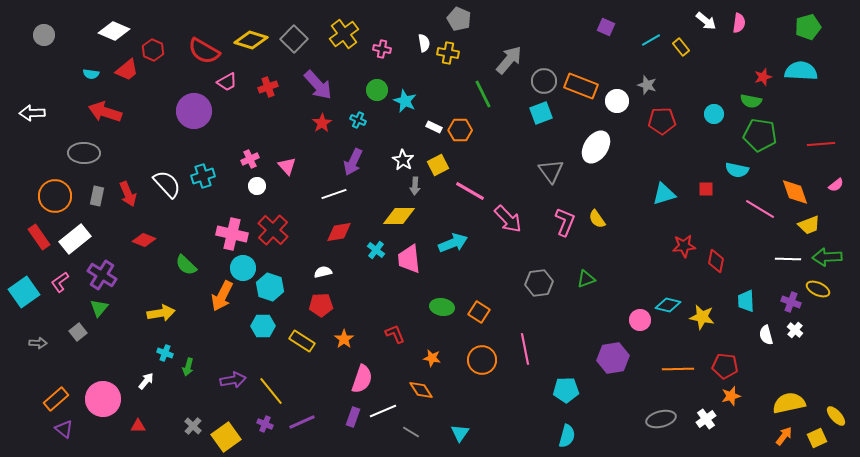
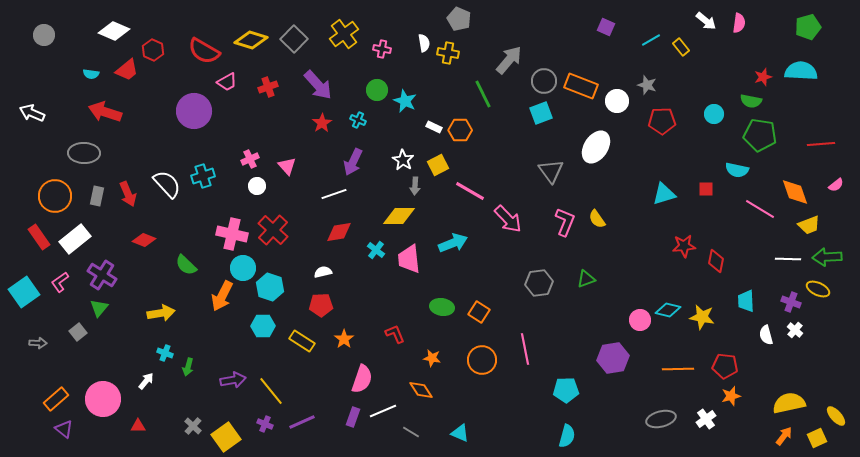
white arrow at (32, 113): rotated 25 degrees clockwise
cyan diamond at (668, 305): moved 5 px down
cyan triangle at (460, 433): rotated 42 degrees counterclockwise
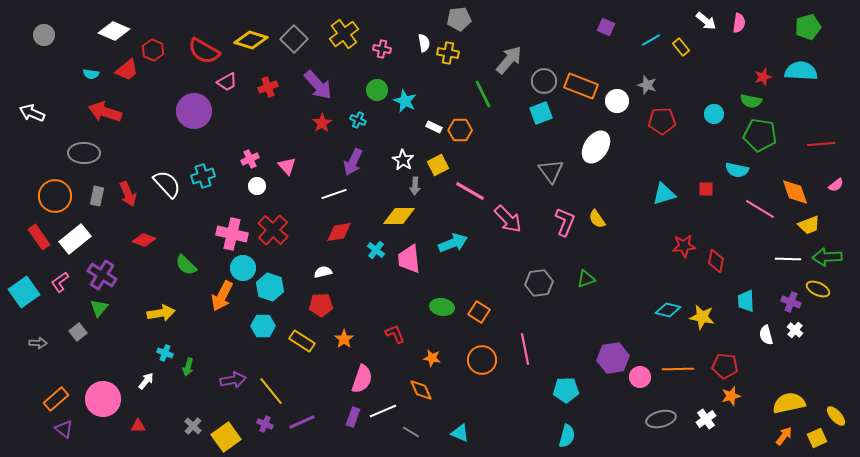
gray pentagon at (459, 19): rotated 30 degrees counterclockwise
pink circle at (640, 320): moved 57 px down
orange diamond at (421, 390): rotated 10 degrees clockwise
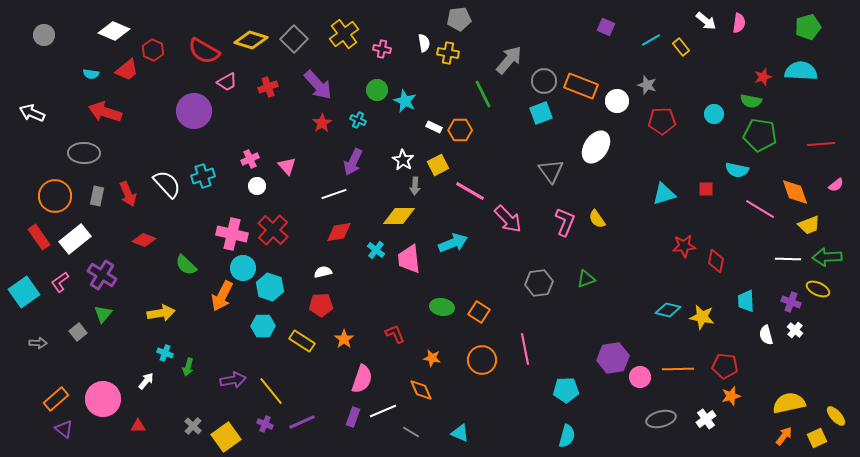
green triangle at (99, 308): moved 4 px right, 6 px down
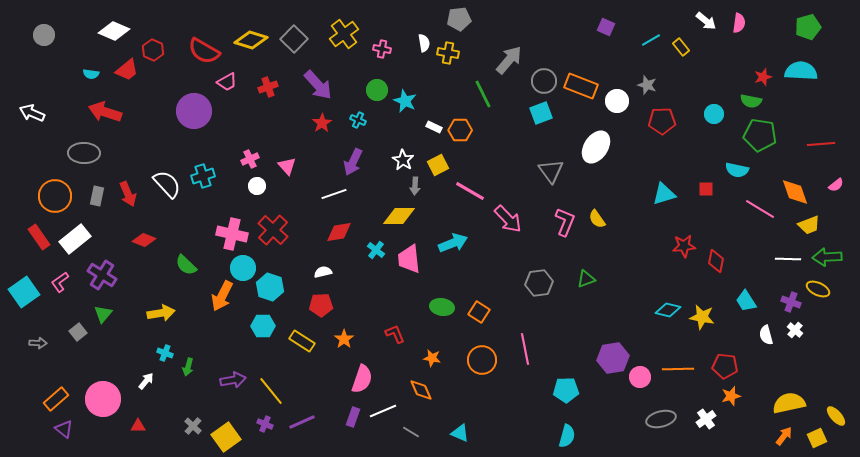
cyan trapezoid at (746, 301): rotated 30 degrees counterclockwise
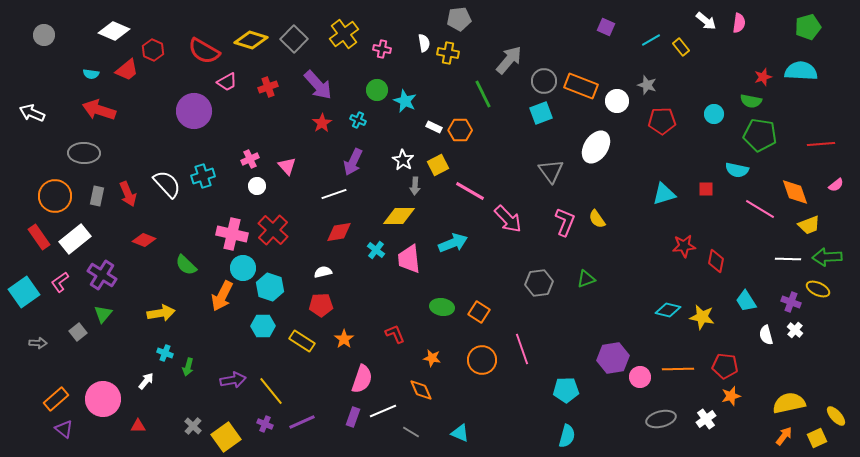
red arrow at (105, 112): moved 6 px left, 2 px up
pink line at (525, 349): moved 3 px left; rotated 8 degrees counterclockwise
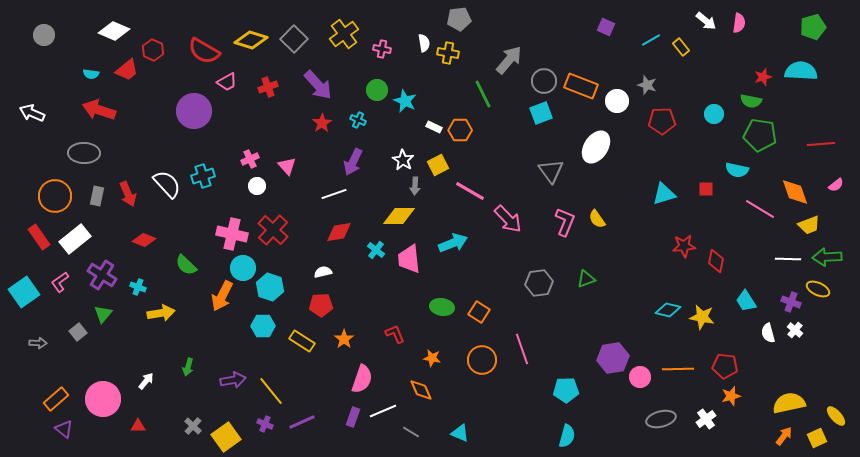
green pentagon at (808, 27): moved 5 px right
white semicircle at (766, 335): moved 2 px right, 2 px up
cyan cross at (165, 353): moved 27 px left, 66 px up
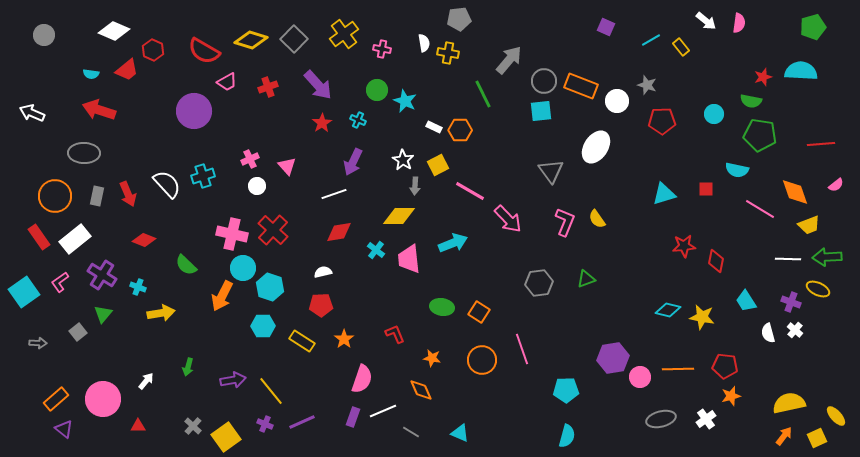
cyan square at (541, 113): moved 2 px up; rotated 15 degrees clockwise
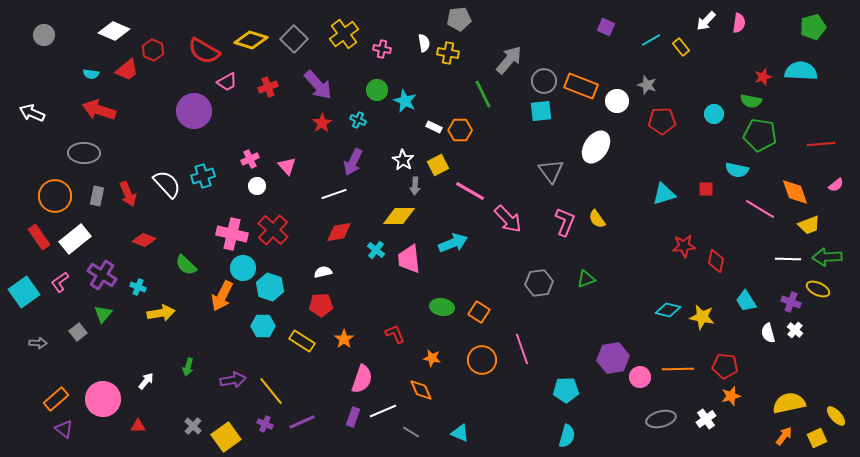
white arrow at (706, 21): rotated 95 degrees clockwise
